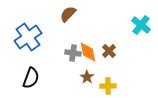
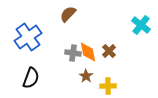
brown star: moved 1 px left, 1 px up
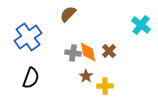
yellow cross: moved 3 px left
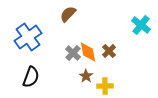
gray cross: rotated 35 degrees clockwise
black semicircle: moved 1 px up
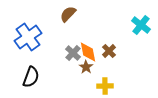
brown star: moved 9 px up
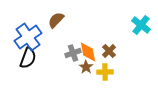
brown semicircle: moved 12 px left, 6 px down
gray cross: rotated 28 degrees clockwise
black semicircle: moved 3 px left, 19 px up
yellow cross: moved 14 px up
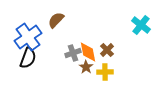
brown cross: moved 2 px left, 1 px up
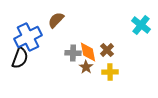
blue cross: rotated 8 degrees clockwise
gray cross: rotated 21 degrees clockwise
black semicircle: moved 8 px left
yellow cross: moved 5 px right
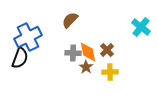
brown semicircle: moved 14 px right
cyan cross: moved 2 px down
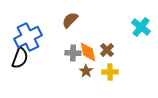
brown star: moved 4 px down
